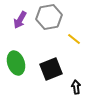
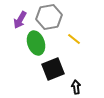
green ellipse: moved 20 px right, 20 px up
black square: moved 2 px right
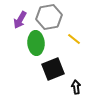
green ellipse: rotated 15 degrees clockwise
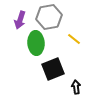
purple arrow: rotated 12 degrees counterclockwise
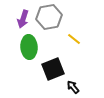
purple arrow: moved 3 px right, 1 px up
green ellipse: moved 7 px left, 4 px down
black arrow: moved 3 px left; rotated 32 degrees counterclockwise
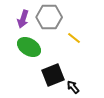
gray hexagon: rotated 10 degrees clockwise
yellow line: moved 1 px up
green ellipse: rotated 55 degrees counterclockwise
black square: moved 6 px down
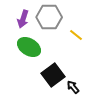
yellow line: moved 2 px right, 3 px up
black square: rotated 15 degrees counterclockwise
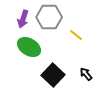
black square: rotated 10 degrees counterclockwise
black arrow: moved 13 px right, 13 px up
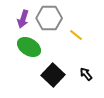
gray hexagon: moved 1 px down
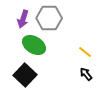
yellow line: moved 9 px right, 17 px down
green ellipse: moved 5 px right, 2 px up
black square: moved 28 px left
